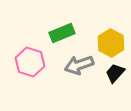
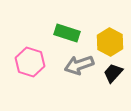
green rectangle: moved 5 px right; rotated 40 degrees clockwise
yellow hexagon: moved 1 px left, 1 px up
black trapezoid: moved 2 px left
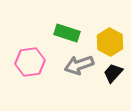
pink hexagon: rotated 24 degrees counterclockwise
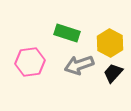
yellow hexagon: moved 1 px down
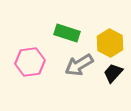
gray arrow: rotated 12 degrees counterclockwise
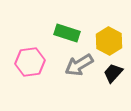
yellow hexagon: moved 1 px left, 2 px up
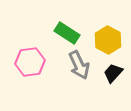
green rectangle: rotated 15 degrees clockwise
yellow hexagon: moved 1 px left, 1 px up
gray arrow: rotated 84 degrees counterclockwise
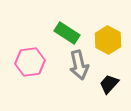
gray arrow: rotated 12 degrees clockwise
black trapezoid: moved 4 px left, 11 px down
